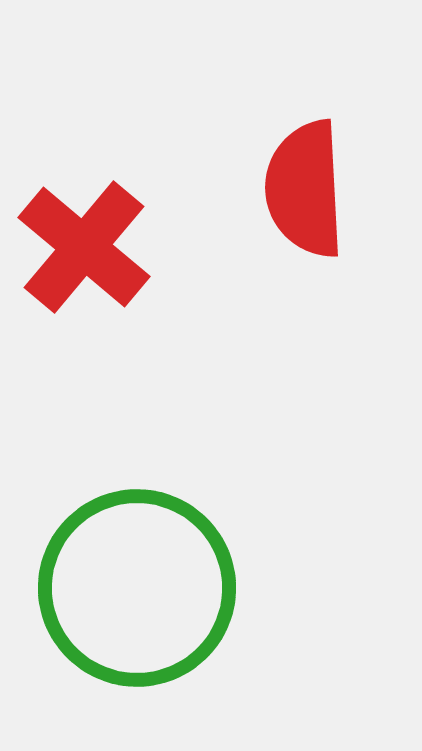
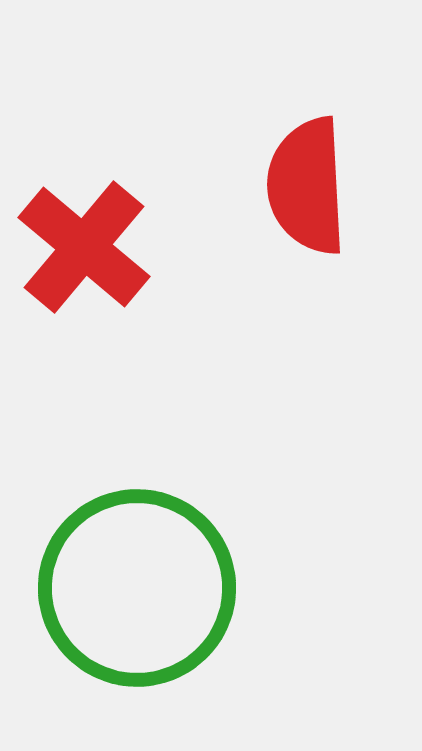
red semicircle: moved 2 px right, 3 px up
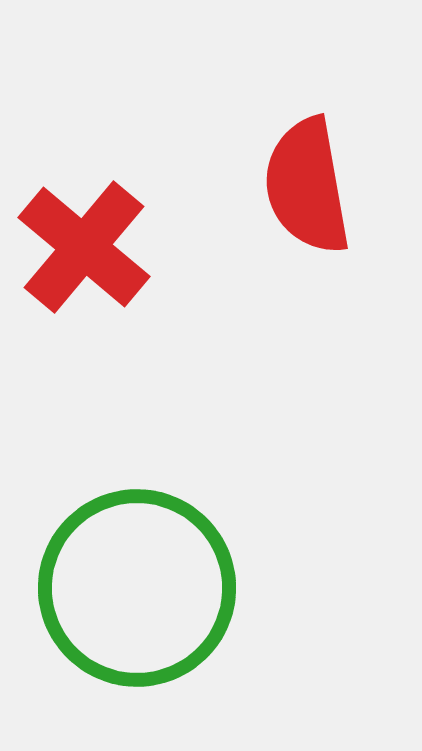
red semicircle: rotated 7 degrees counterclockwise
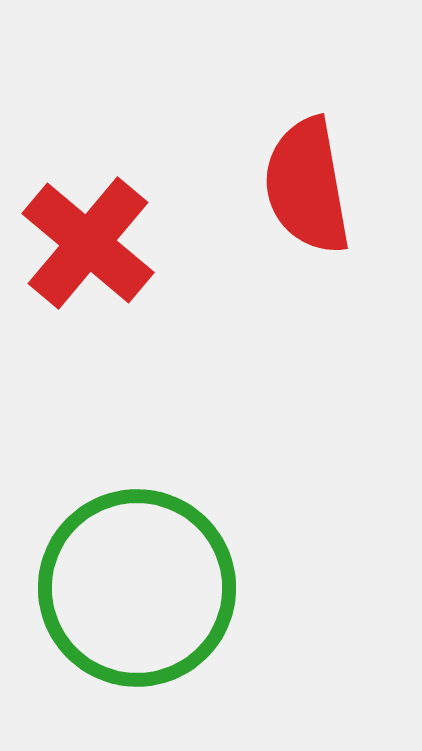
red cross: moved 4 px right, 4 px up
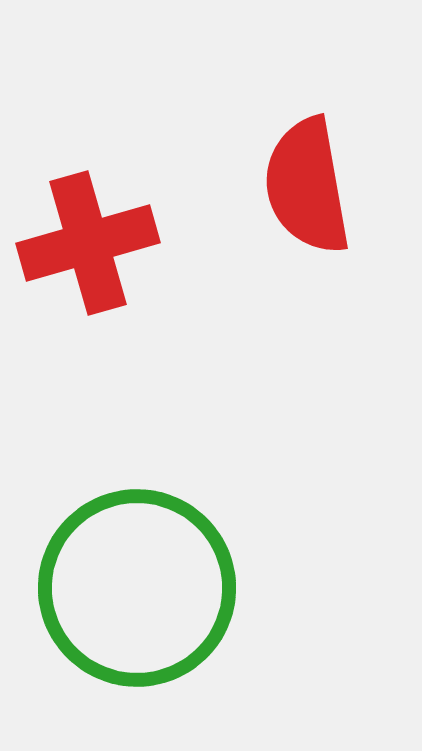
red cross: rotated 34 degrees clockwise
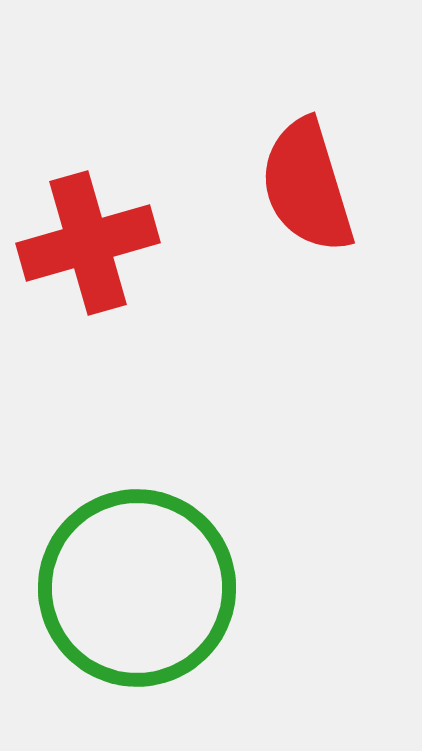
red semicircle: rotated 7 degrees counterclockwise
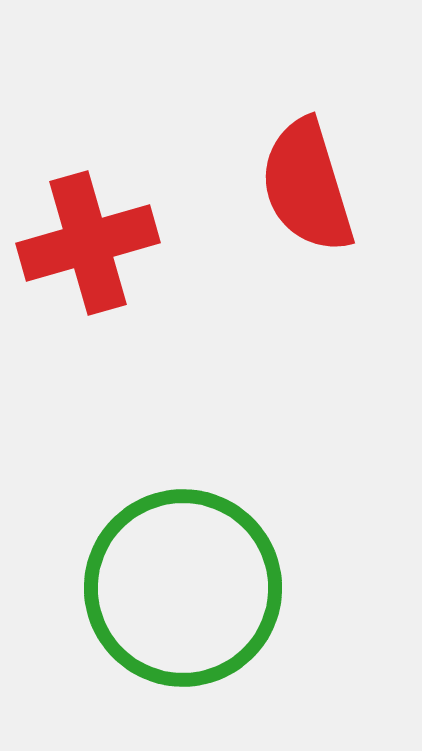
green circle: moved 46 px right
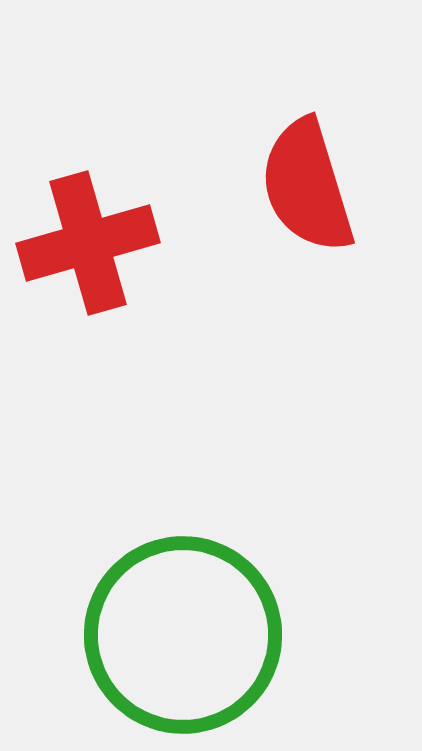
green circle: moved 47 px down
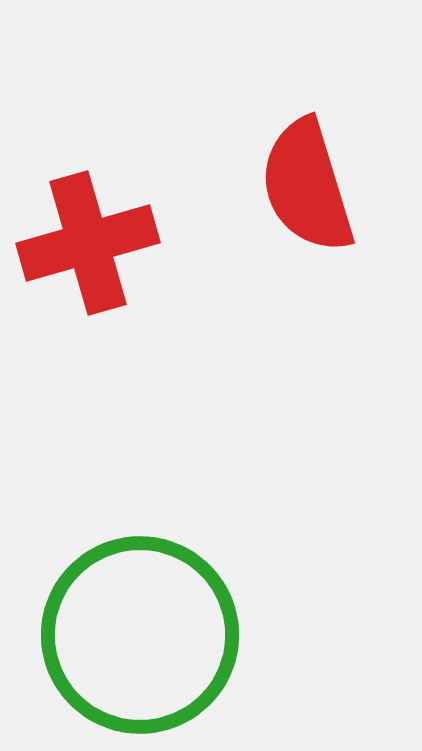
green circle: moved 43 px left
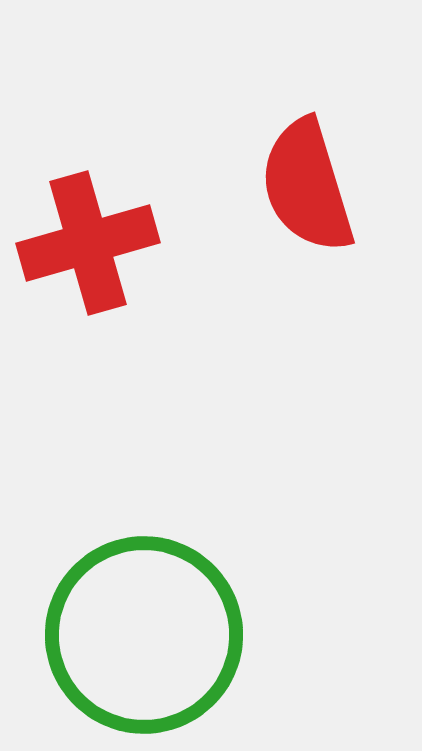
green circle: moved 4 px right
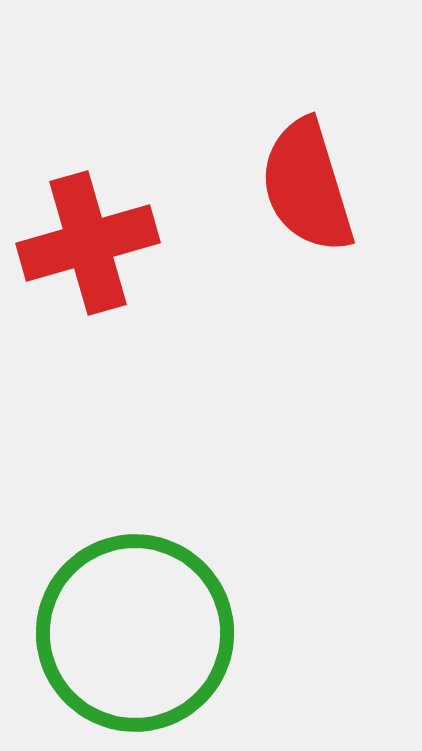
green circle: moved 9 px left, 2 px up
